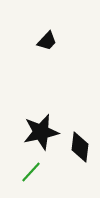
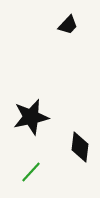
black trapezoid: moved 21 px right, 16 px up
black star: moved 10 px left, 15 px up
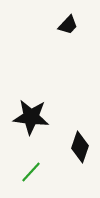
black star: rotated 18 degrees clockwise
black diamond: rotated 12 degrees clockwise
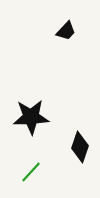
black trapezoid: moved 2 px left, 6 px down
black star: rotated 9 degrees counterclockwise
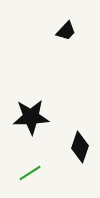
green line: moved 1 px left, 1 px down; rotated 15 degrees clockwise
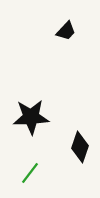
green line: rotated 20 degrees counterclockwise
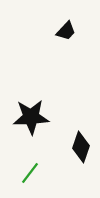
black diamond: moved 1 px right
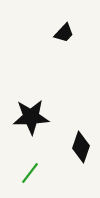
black trapezoid: moved 2 px left, 2 px down
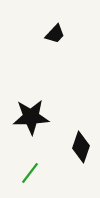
black trapezoid: moved 9 px left, 1 px down
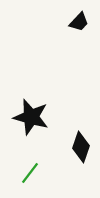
black trapezoid: moved 24 px right, 12 px up
black star: rotated 18 degrees clockwise
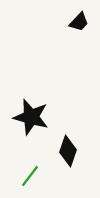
black diamond: moved 13 px left, 4 px down
green line: moved 3 px down
